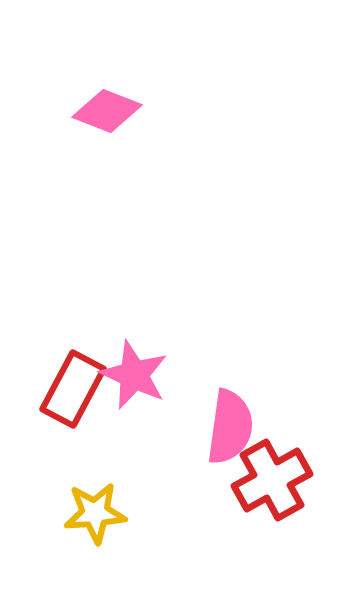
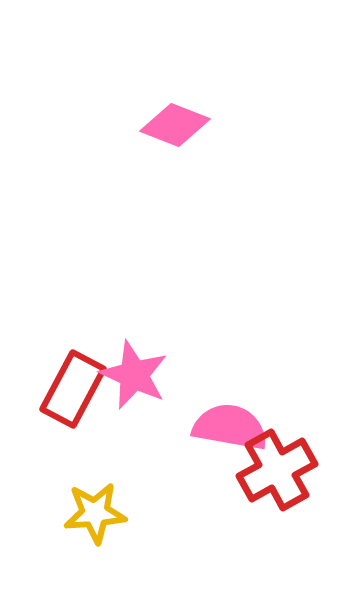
pink diamond: moved 68 px right, 14 px down
pink semicircle: rotated 88 degrees counterclockwise
red cross: moved 5 px right, 10 px up
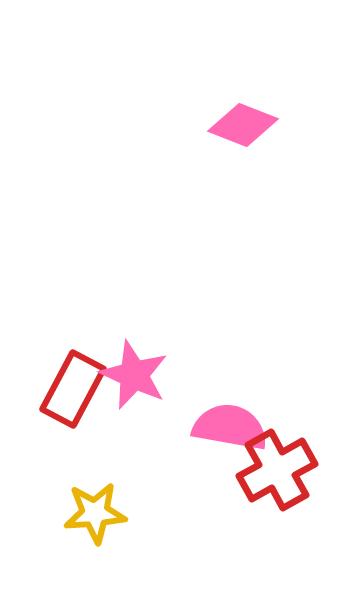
pink diamond: moved 68 px right
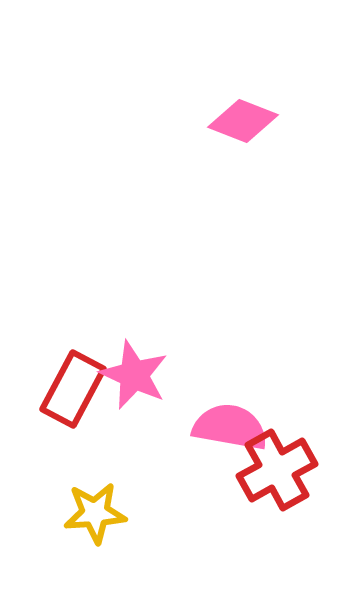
pink diamond: moved 4 px up
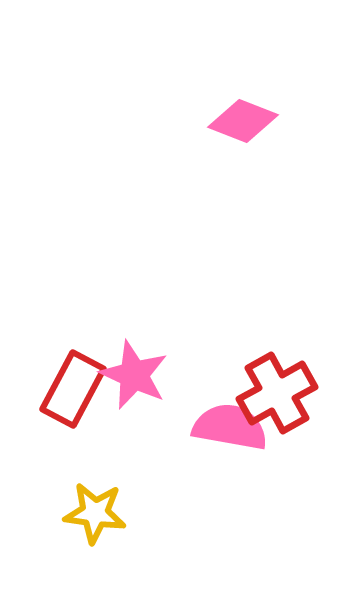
red cross: moved 77 px up
yellow star: rotated 12 degrees clockwise
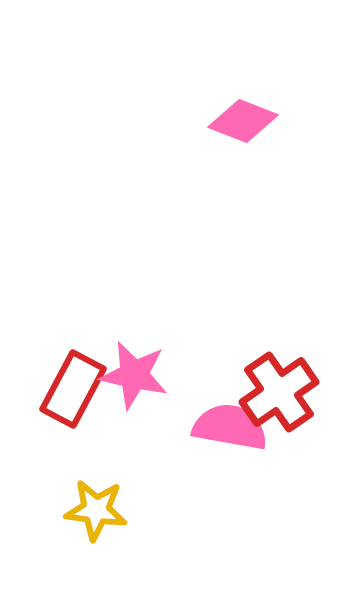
pink star: rotated 12 degrees counterclockwise
red cross: moved 2 px right, 1 px up; rotated 6 degrees counterclockwise
yellow star: moved 1 px right, 3 px up
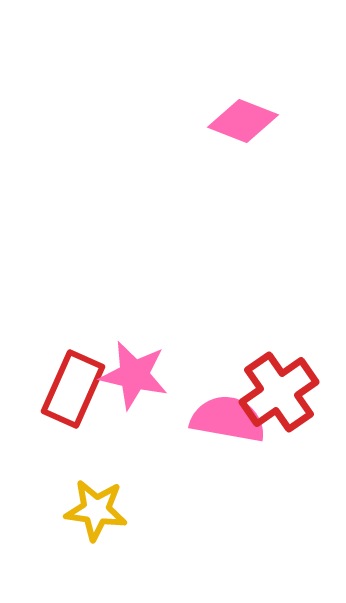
red rectangle: rotated 4 degrees counterclockwise
pink semicircle: moved 2 px left, 8 px up
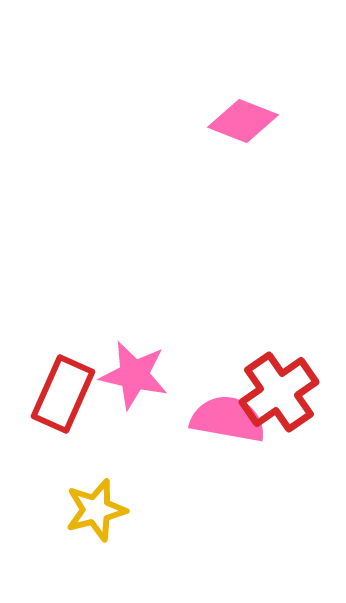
red rectangle: moved 10 px left, 5 px down
yellow star: rotated 22 degrees counterclockwise
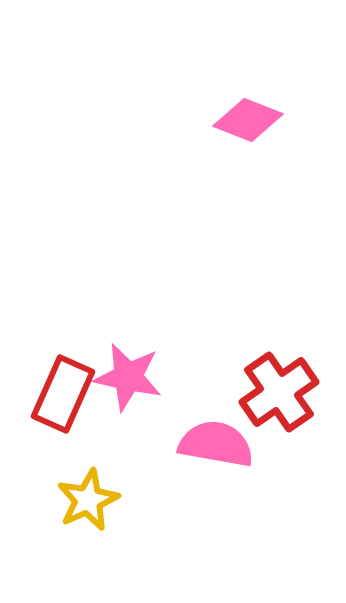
pink diamond: moved 5 px right, 1 px up
pink star: moved 6 px left, 2 px down
pink semicircle: moved 12 px left, 25 px down
yellow star: moved 8 px left, 10 px up; rotated 10 degrees counterclockwise
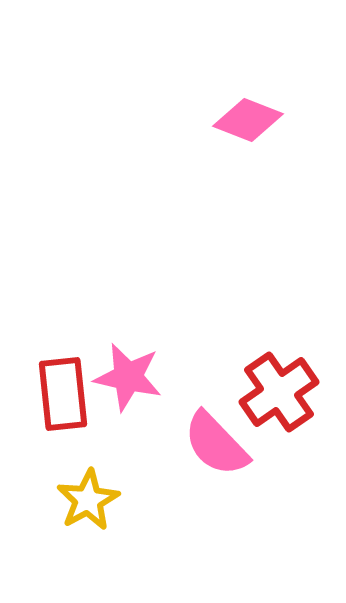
red rectangle: rotated 30 degrees counterclockwise
pink semicircle: rotated 144 degrees counterclockwise
yellow star: rotated 4 degrees counterclockwise
